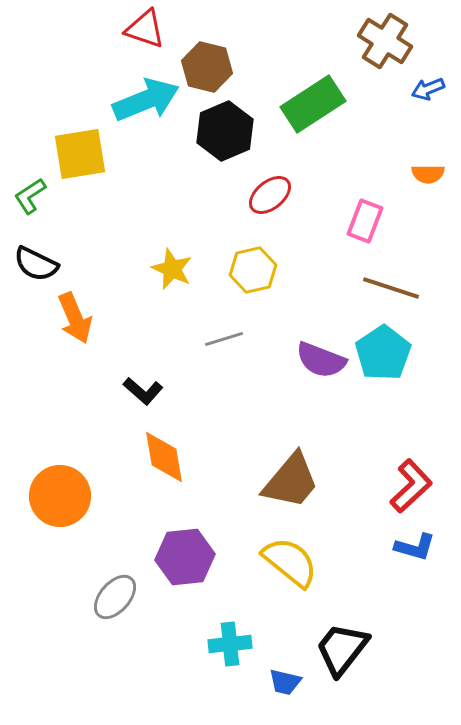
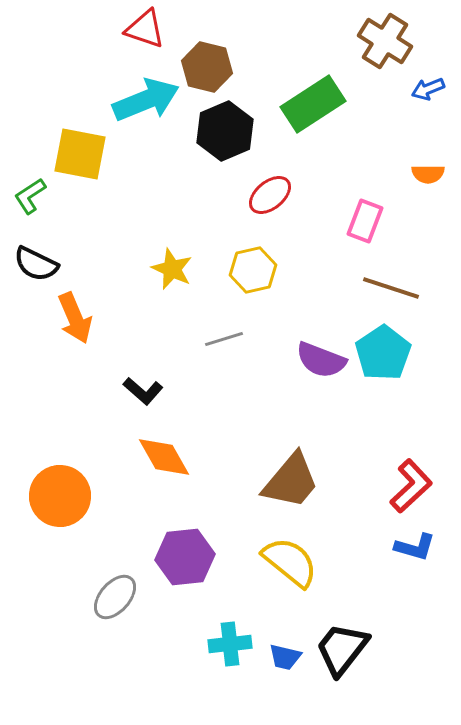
yellow square: rotated 20 degrees clockwise
orange diamond: rotated 20 degrees counterclockwise
blue trapezoid: moved 25 px up
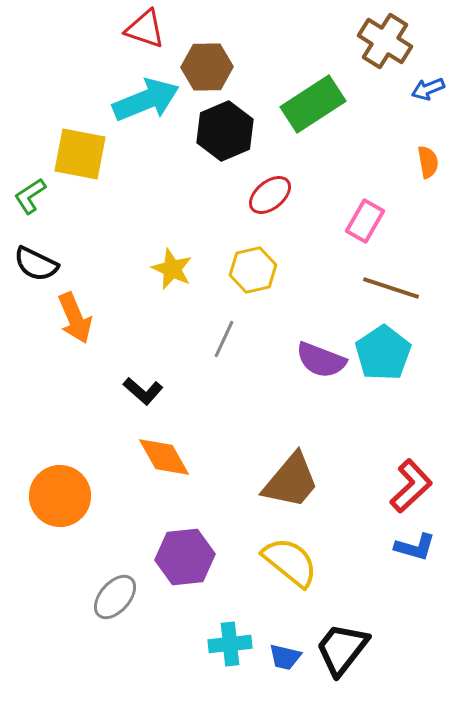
brown hexagon: rotated 15 degrees counterclockwise
orange semicircle: moved 12 px up; rotated 100 degrees counterclockwise
pink rectangle: rotated 9 degrees clockwise
gray line: rotated 48 degrees counterclockwise
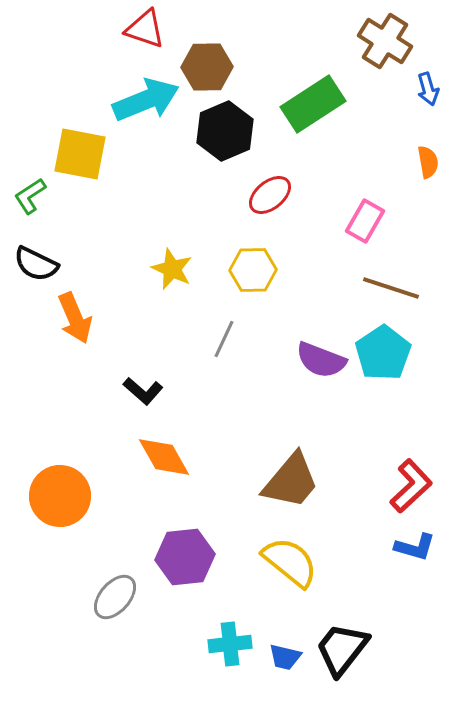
blue arrow: rotated 84 degrees counterclockwise
yellow hexagon: rotated 12 degrees clockwise
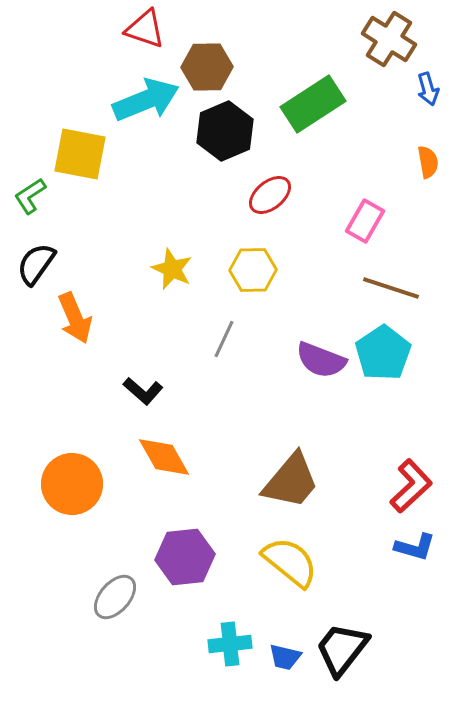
brown cross: moved 4 px right, 2 px up
black semicircle: rotated 99 degrees clockwise
orange circle: moved 12 px right, 12 px up
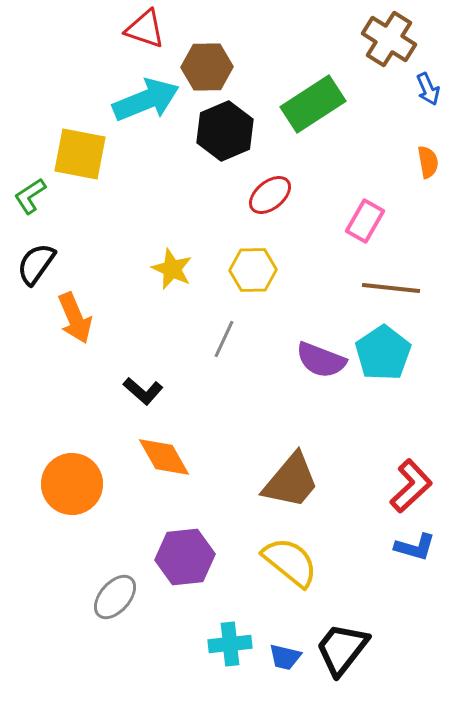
blue arrow: rotated 8 degrees counterclockwise
brown line: rotated 12 degrees counterclockwise
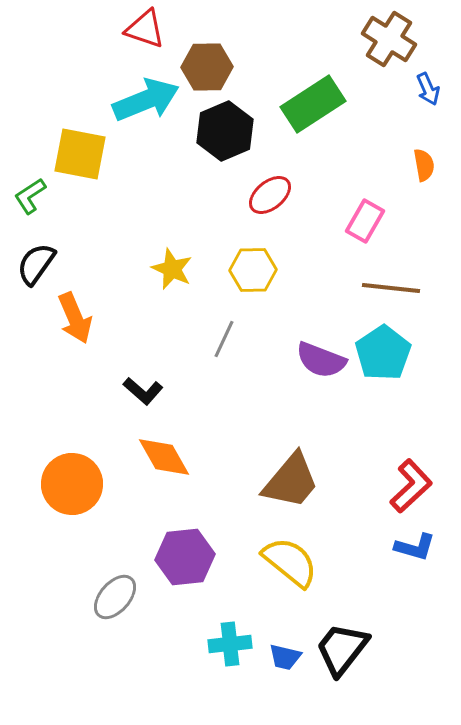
orange semicircle: moved 4 px left, 3 px down
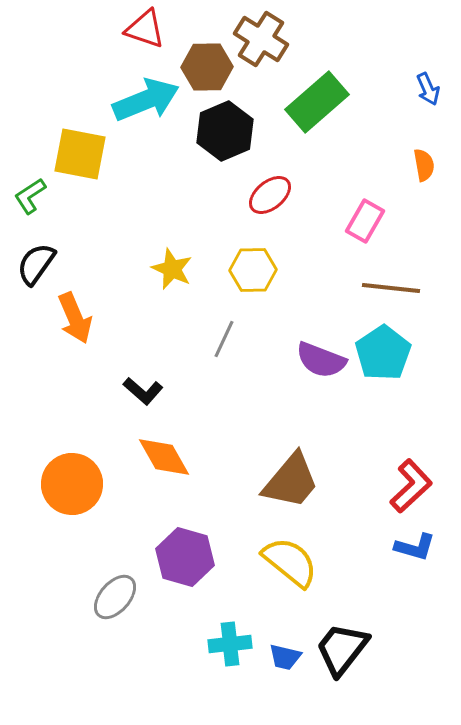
brown cross: moved 128 px left
green rectangle: moved 4 px right, 2 px up; rotated 8 degrees counterclockwise
purple hexagon: rotated 22 degrees clockwise
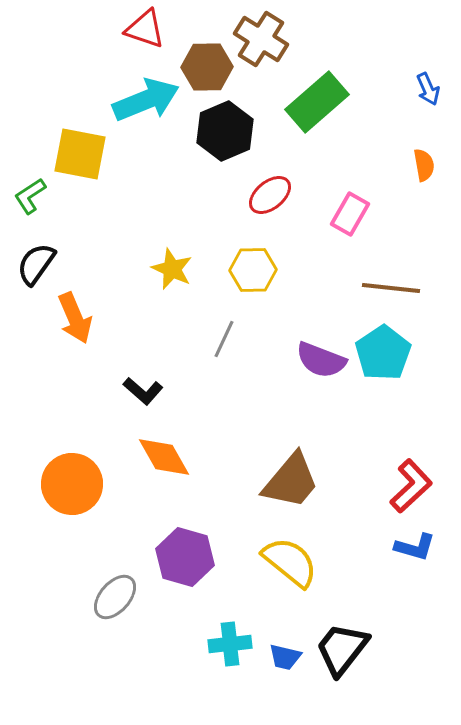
pink rectangle: moved 15 px left, 7 px up
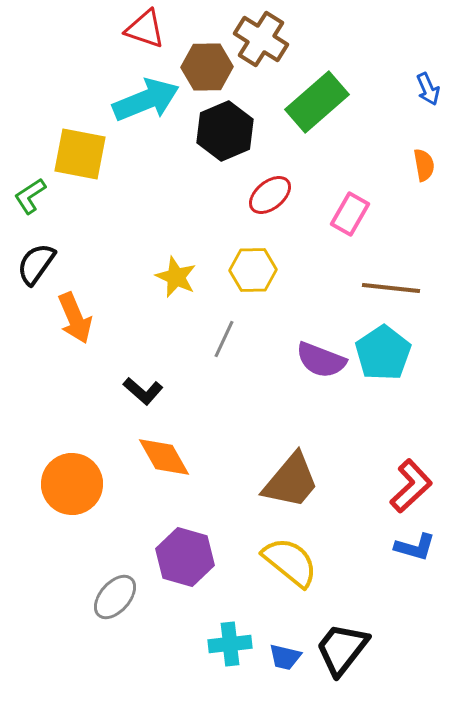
yellow star: moved 4 px right, 8 px down
